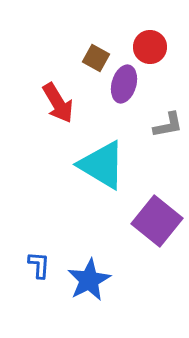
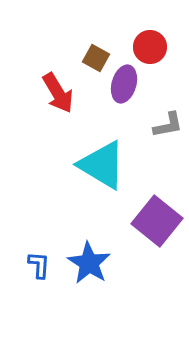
red arrow: moved 10 px up
blue star: moved 17 px up; rotated 12 degrees counterclockwise
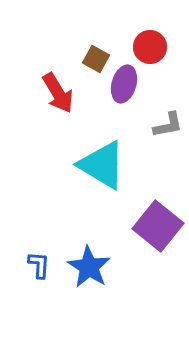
brown square: moved 1 px down
purple square: moved 1 px right, 5 px down
blue star: moved 4 px down
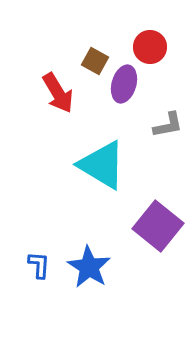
brown square: moved 1 px left, 2 px down
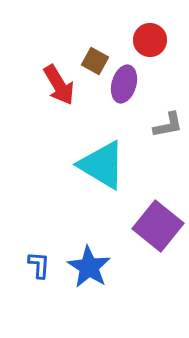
red circle: moved 7 px up
red arrow: moved 1 px right, 8 px up
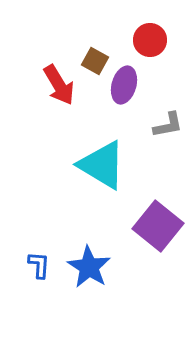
purple ellipse: moved 1 px down
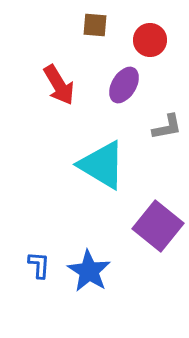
brown square: moved 36 px up; rotated 24 degrees counterclockwise
purple ellipse: rotated 15 degrees clockwise
gray L-shape: moved 1 px left, 2 px down
blue star: moved 4 px down
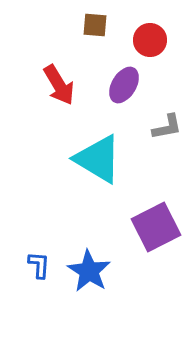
cyan triangle: moved 4 px left, 6 px up
purple square: moved 2 px left, 1 px down; rotated 24 degrees clockwise
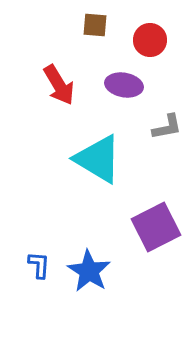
purple ellipse: rotated 69 degrees clockwise
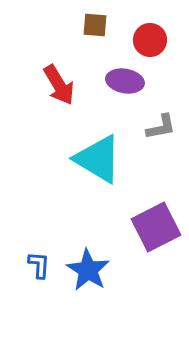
purple ellipse: moved 1 px right, 4 px up
gray L-shape: moved 6 px left
blue star: moved 1 px left, 1 px up
